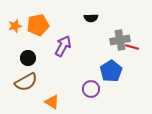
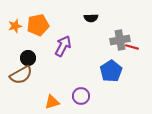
brown semicircle: moved 5 px left, 7 px up
purple circle: moved 10 px left, 7 px down
orange triangle: rotated 49 degrees counterclockwise
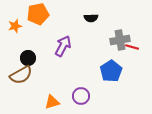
orange pentagon: moved 11 px up
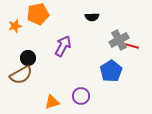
black semicircle: moved 1 px right, 1 px up
gray cross: moved 1 px left; rotated 18 degrees counterclockwise
red line: moved 1 px up
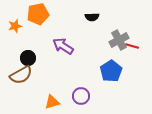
purple arrow: rotated 85 degrees counterclockwise
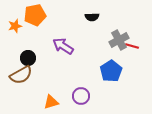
orange pentagon: moved 3 px left, 1 px down
orange triangle: moved 1 px left
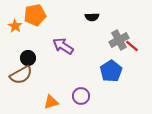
orange star: rotated 24 degrees counterclockwise
red line: rotated 24 degrees clockwise
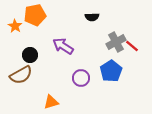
gray cross: moved 3 px left, 2 px down
black circle: moved 2 px right, 3 px up
purple circle: moved 18 px up
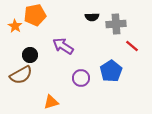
gray cross: moved 18 px up; rotated 24 degrees clockwise
